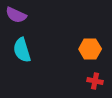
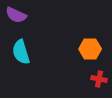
cyan semicircle: moved 1 px left, 2 px down
red cross: moved 4 px right, 2 px up
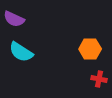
purple semicircle: moved 2 px left, 4 px down
cyan semicircle: rotated 40 degrees counterclockwise
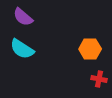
purple semicircle: moved 9 px right, 2 px up; rotated 15 degrees clockwise
cyan semicircle: moved 1 px right, 3 px up
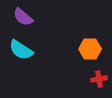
cyan semicircle: moved 1 px left, 1 px down
red cross: rotated 21 degrees counterclockwise
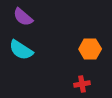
red cross: moved 17 px left, 5 px down
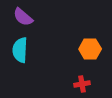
cyan semicircle: moved 1 px left; rotated 60 degrees clockwise
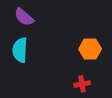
purple semicircle: moved 1 px right
